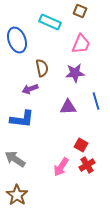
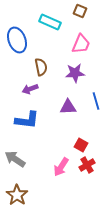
brown semicircle: moved 1 px left, 1 px up
blue L-shape: moved 5 px right, 1 px down
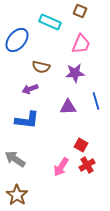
blue ellipse: rotated 60 degrees clockwise
brown semicircle: rotated 114 degrees clockwise
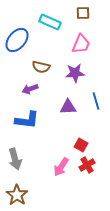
brown square: moved 3 px right, 2 px down; rotated 24 degrees counterclockwise
gray arrow: rotated 140 degrees counterclockwise
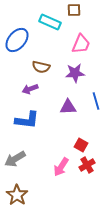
brown square: moved 9 px left, 3 px up
gray arrow: rotated 75 degrees clockwise
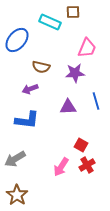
brown square: moved 1 px left, 2 px down
pink trapezoid: moved 6 px right, 4 px down
